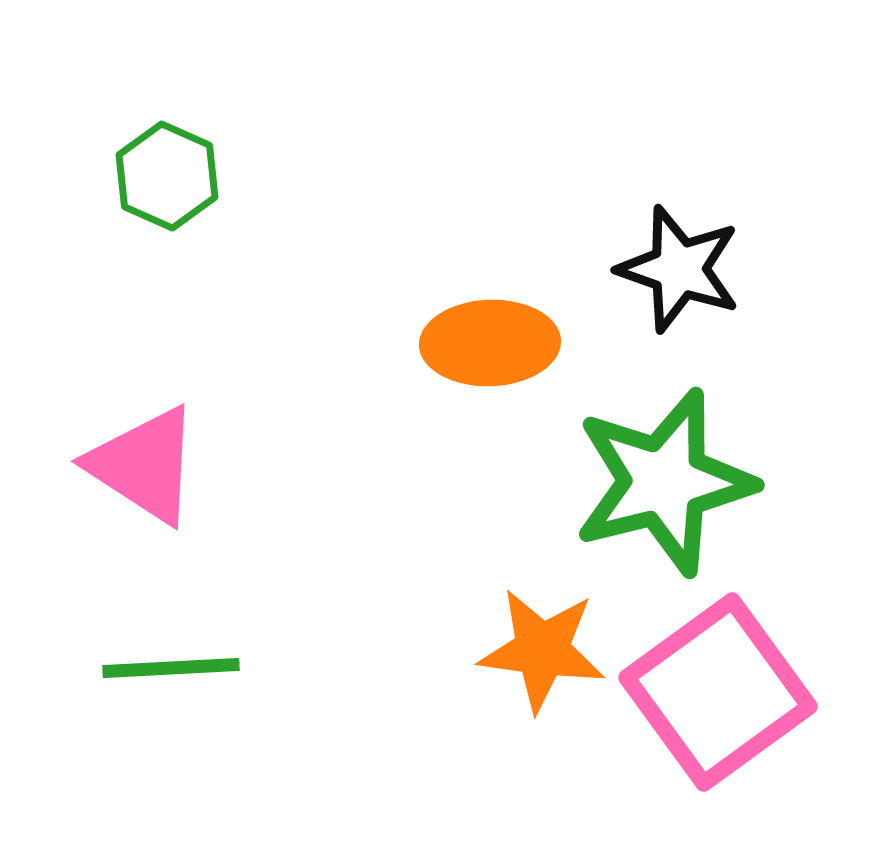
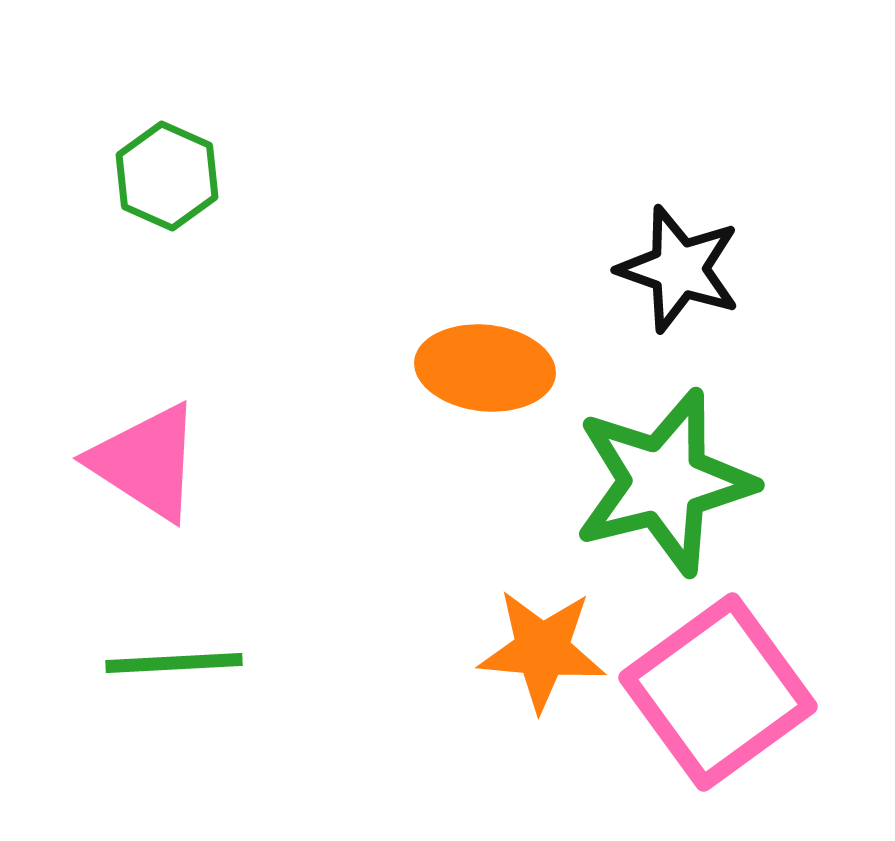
orange ellipse: moved 5 px left, 25 px down; rotated 8 degrees clockwise
pink triangle: moved 2 px right, 3 px up
orange star: rotated 3 degrees counterclockwise
green line: moved 3 px right, 5 px up
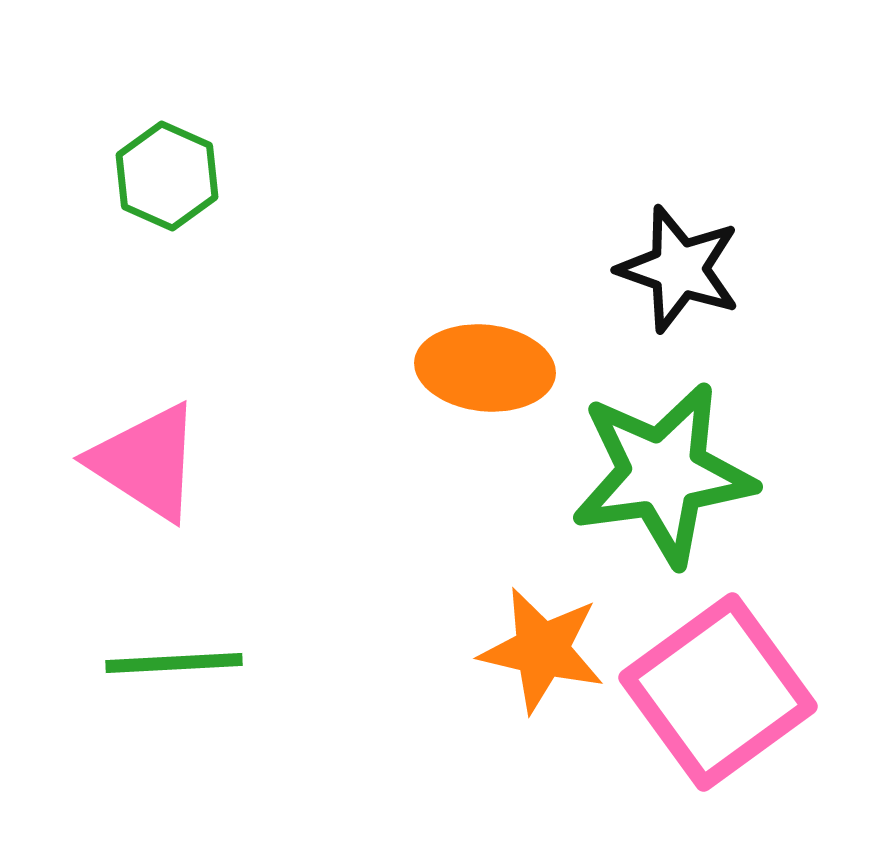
green star: moved 1 px left, 8 px up; rotated 6 degrees clockwise
orange star: rotated 8 degrees clockwise
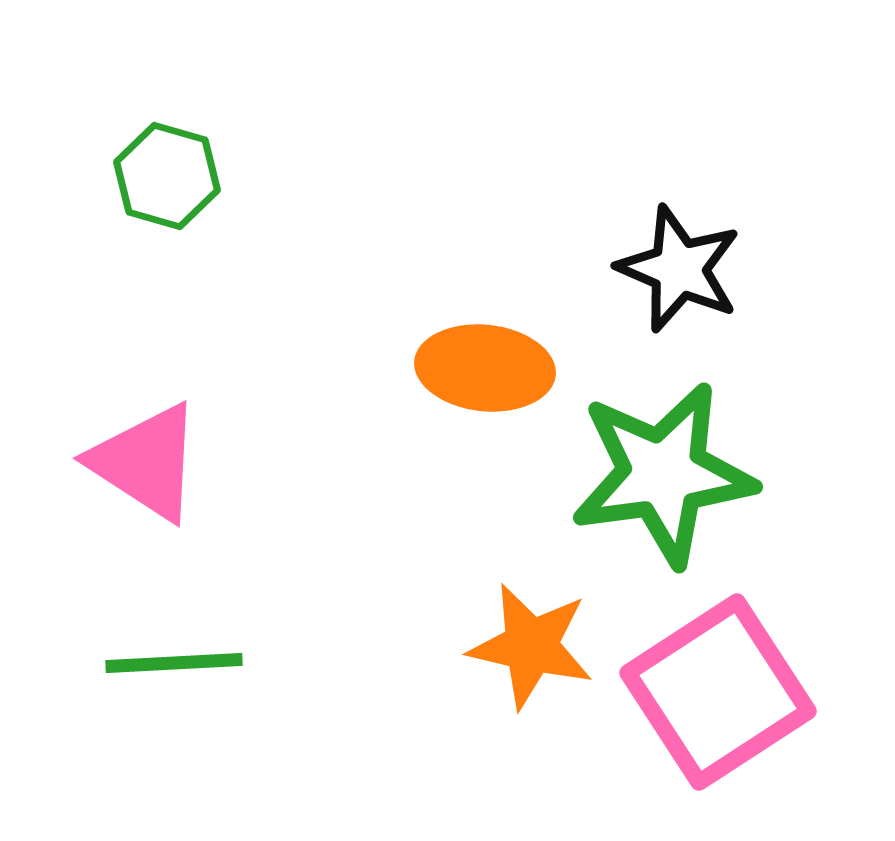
green hexagon: rotated 8 degrees counterclockwise
black star: rotated 4 degrees clockwise
orange star: moved 11 px left, 4 px up
pink square: rotated 3 degrees clockwise
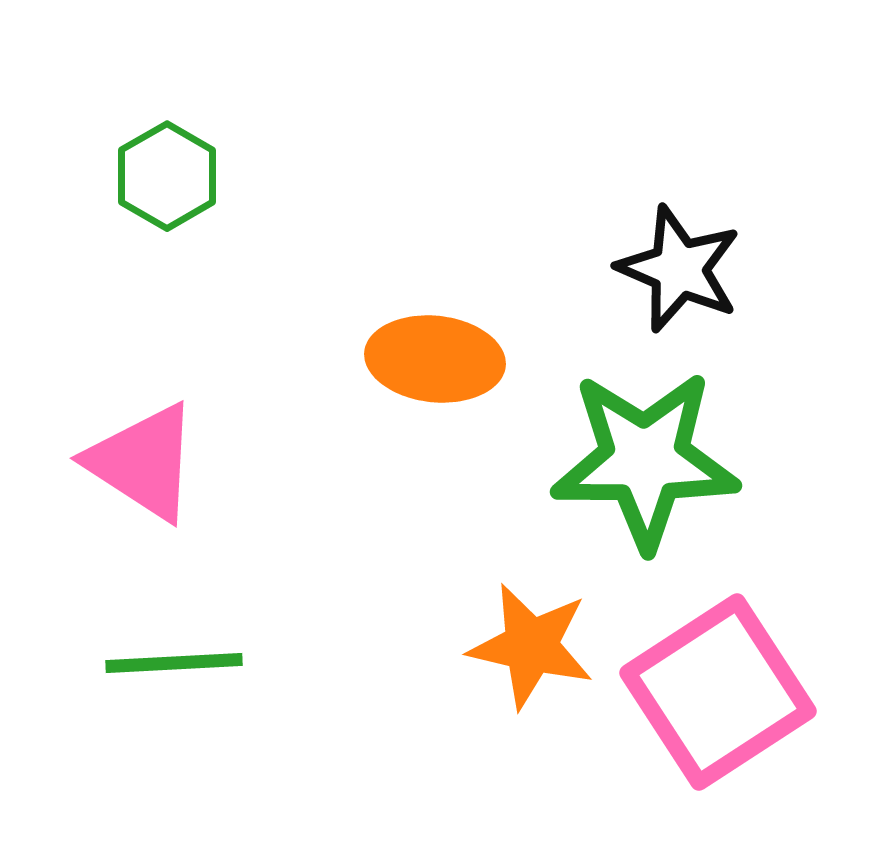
green hexagon: rotated 14 degrees clockwise
orange ellipse: moved 50 px left, 9 px up
pink triangle: moved 3 px left
green star: moved 18 px left, 14 px up; rotated 8 degrees clockwise
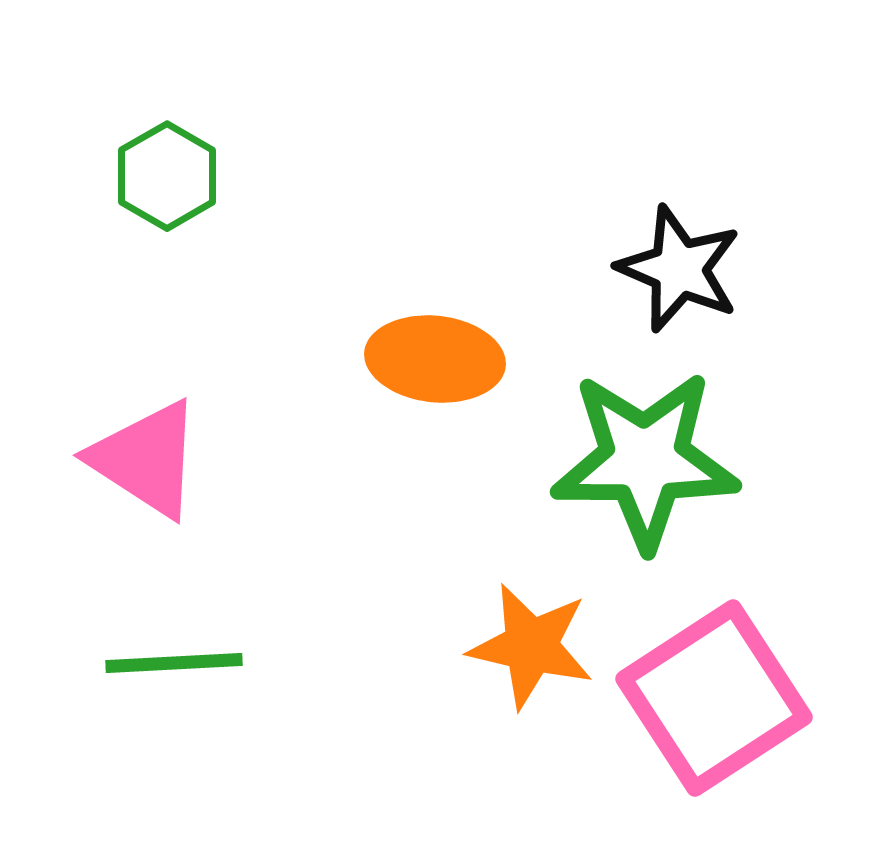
pink triangle: moved 3 px right, 3 px up
pink square: moved 4 px left, 6 px down
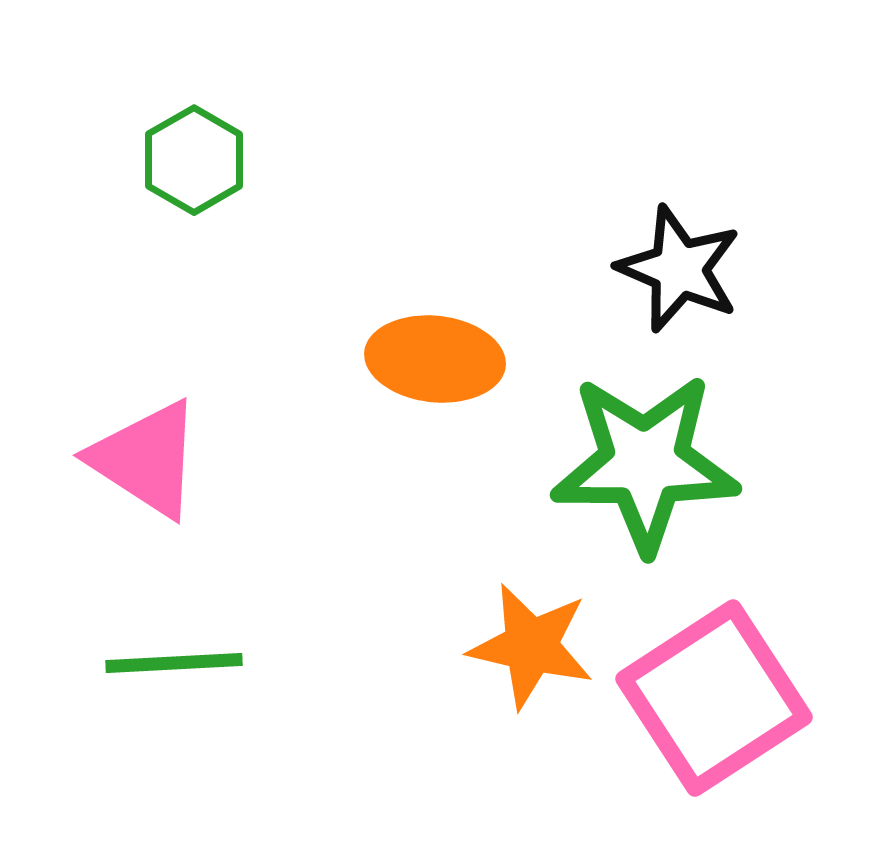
green hexagon: moved 27 px right, 16 px up
green star: moved 3 px down
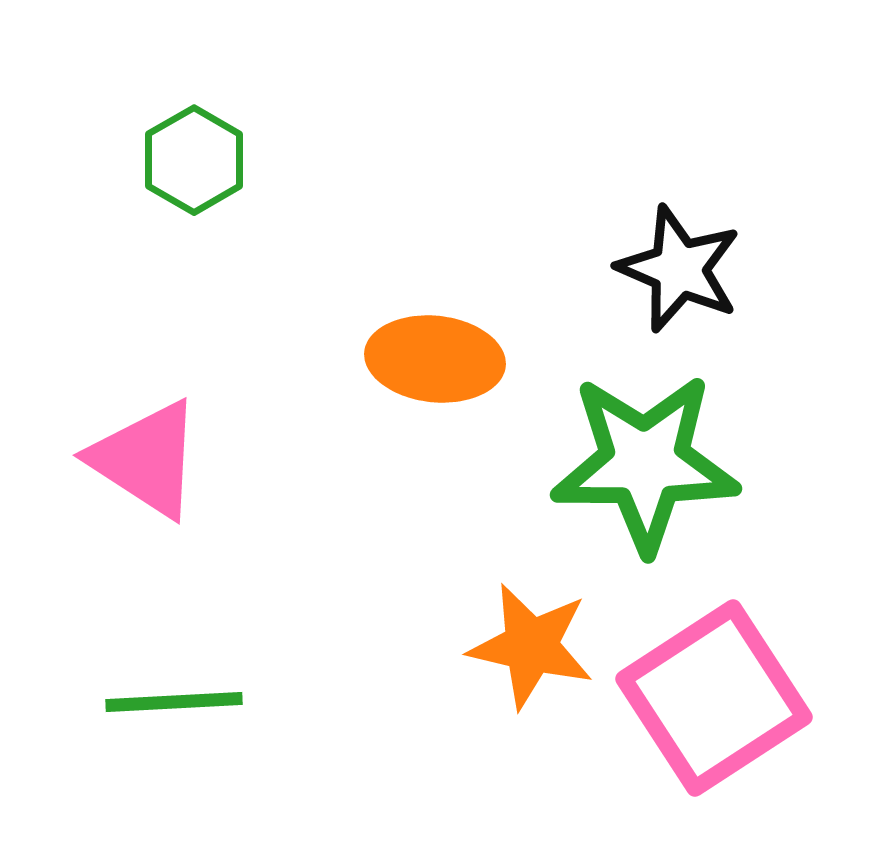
green line: moved 39 px down
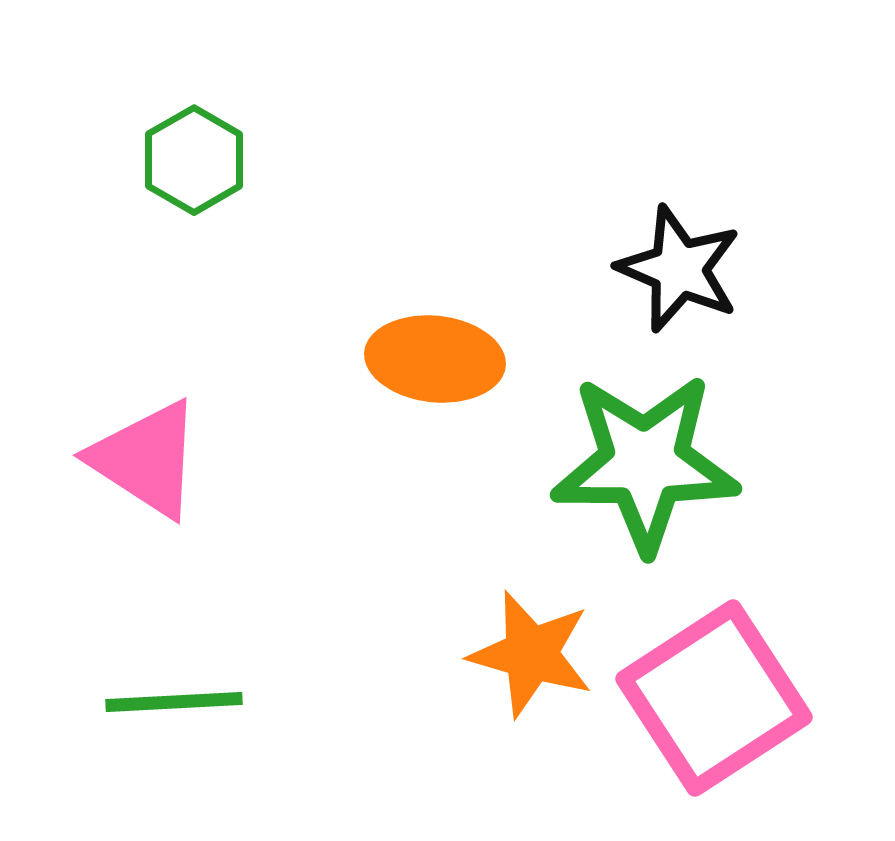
orange star: moved 8 px down; rotated 3 degrees clockwise
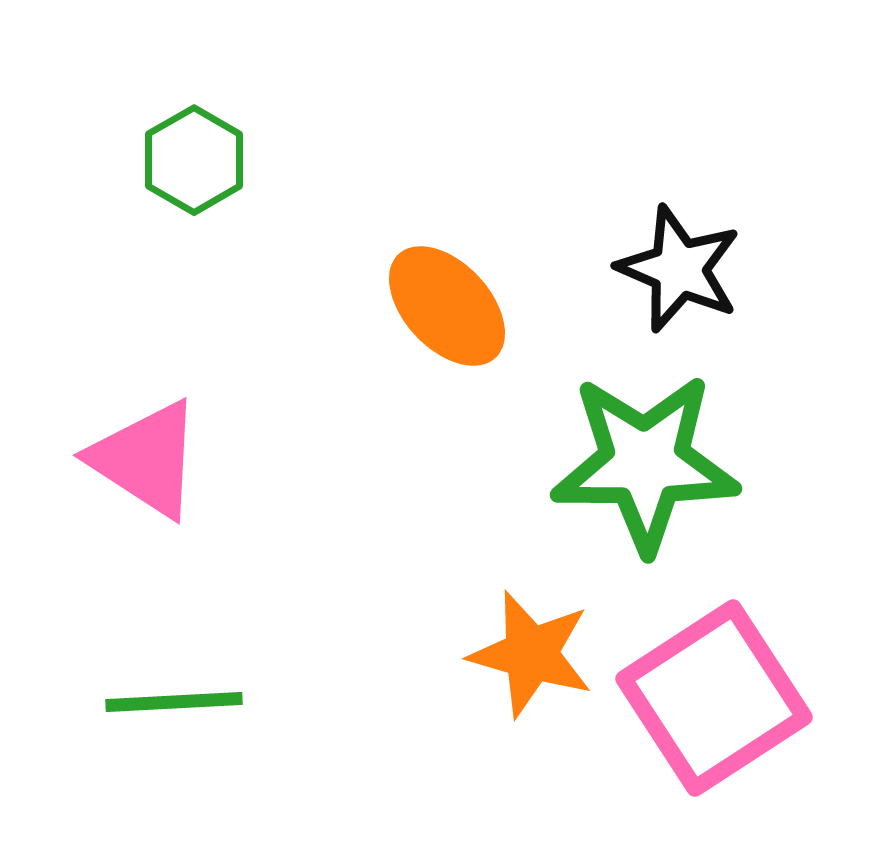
orange ellipse: moved 12 px right, 53 px up; rotated 41 degrees clockwise
